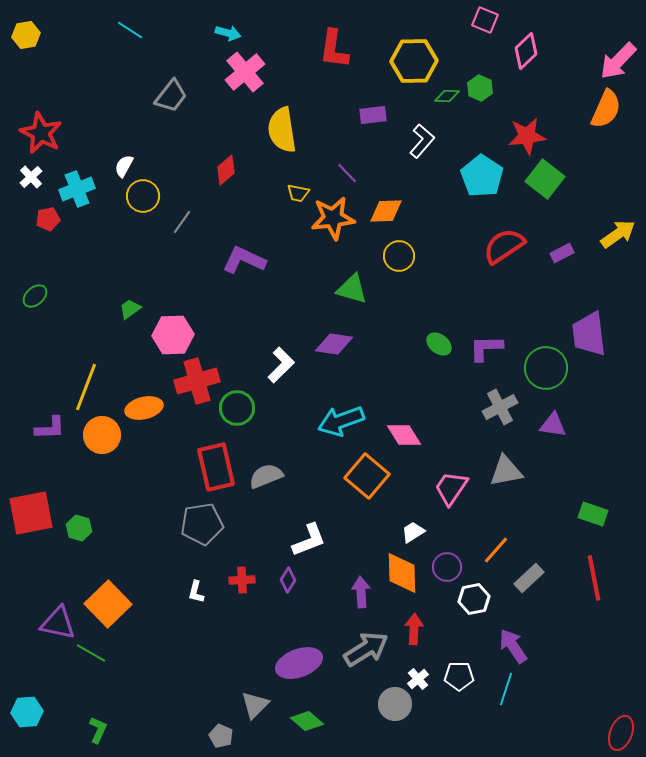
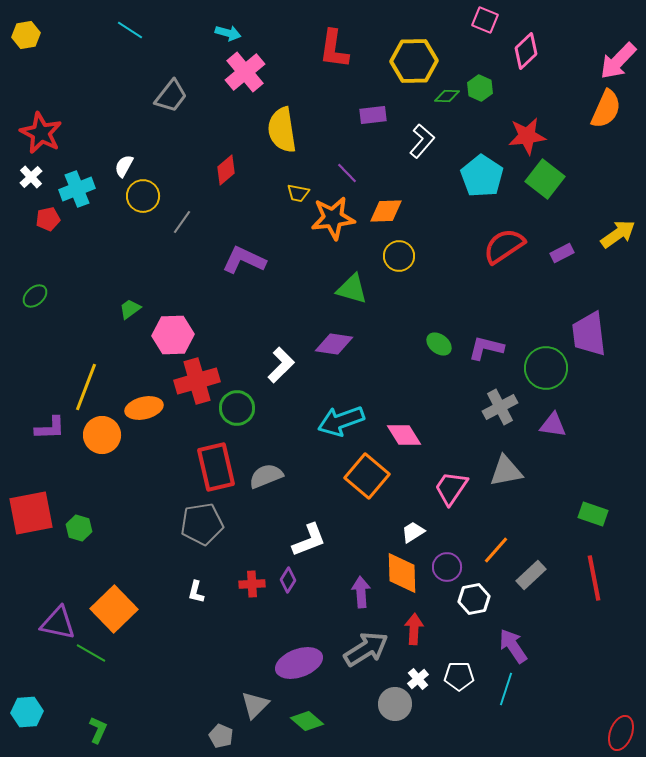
purple L-shape at (486, 348): rotated 15 degrees clockwise
gray rectangle at (529, 578): moved 2 px right, 3 px up
red cross at (242, 580): moved 10 px right, 4 px down
orange square at (108, 604): moved 6 px right, 5 px down
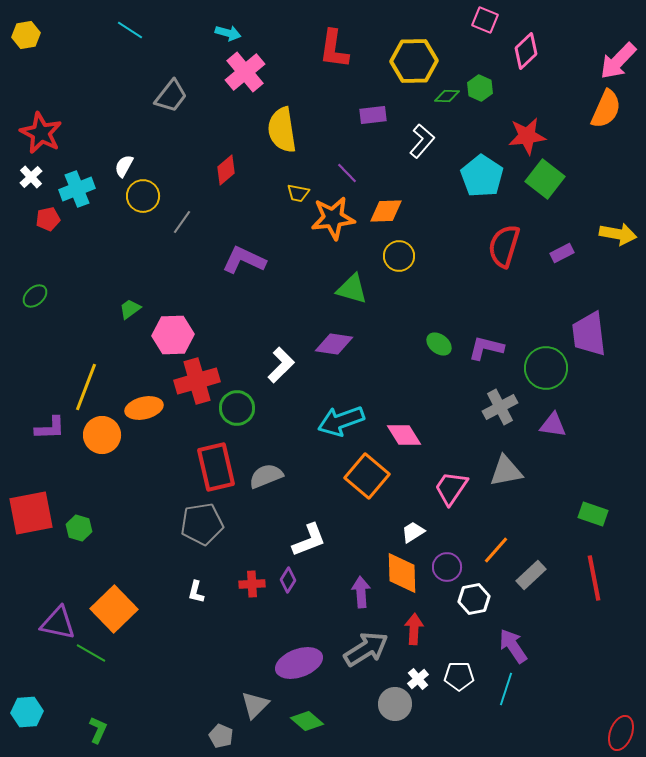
yellow arrow at (618, 234): rotated 45 degrees clockwise
red semicircle at (504, 246): rotated 39 degrees counterclockwise
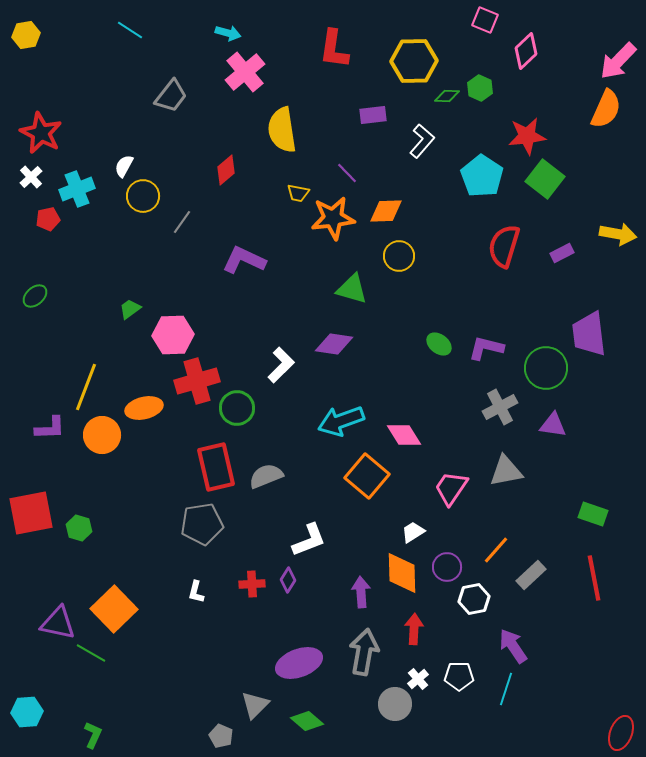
gray arrow at (366, 649): moved 2 px left, 3 px down; rotated 48 degrees counterclockwise
green L-shape at (98, 730): moved 5 px left, 5 px down
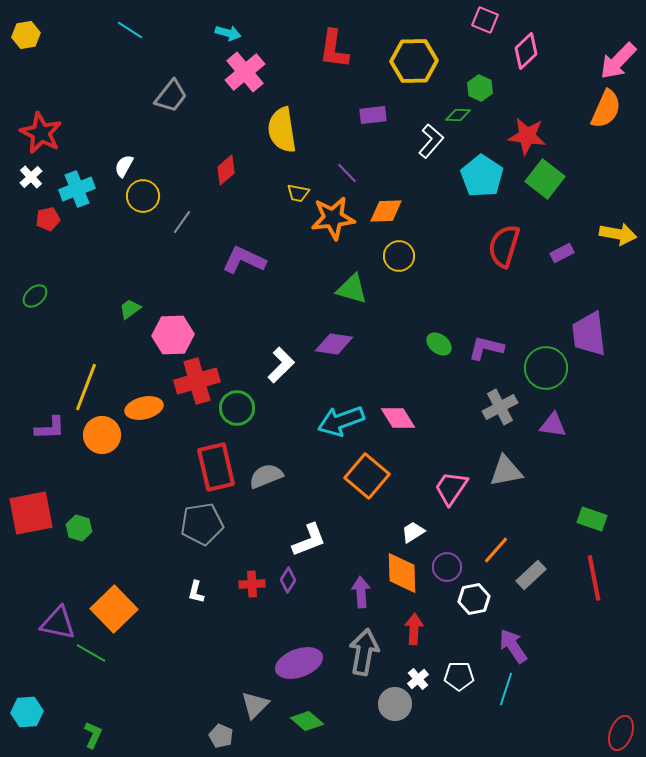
green diamond at (447, 96): moved 11 px right, 19 px down
red star at (527, 136): rotated 15 degrees clockwise
white L-shape at (422, 141): moved 9 px right
pink diamond at (404, 435): moved 6 px left, 17 px up
green rectangle at (593, 514): moved 1 px left, 5 px down
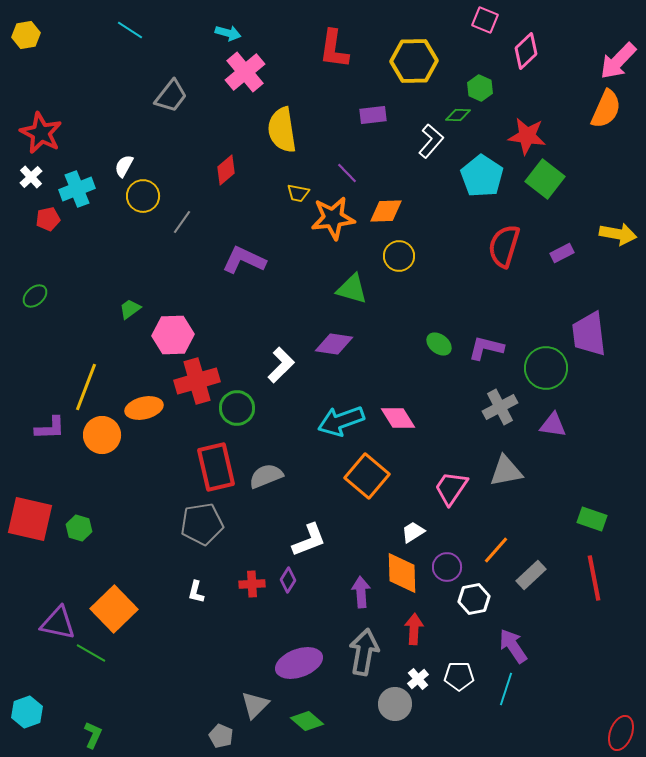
red square at (31, 513): moved 1 px left, 6 px down; rotated 24 degrees clockwise
cyan hexagon at (27, 712): rotated 16 degrees counterclockwise
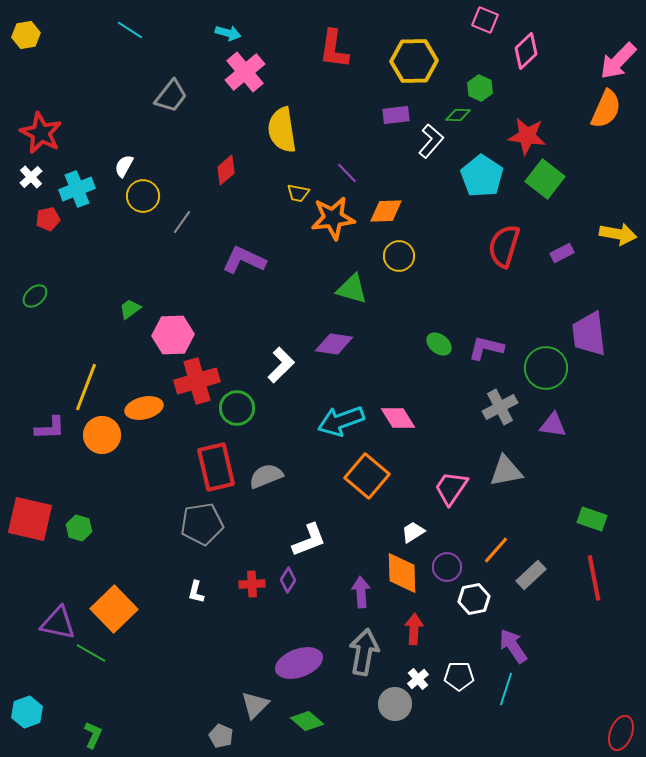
purple rectangle at (373, 115): moved 23 px right
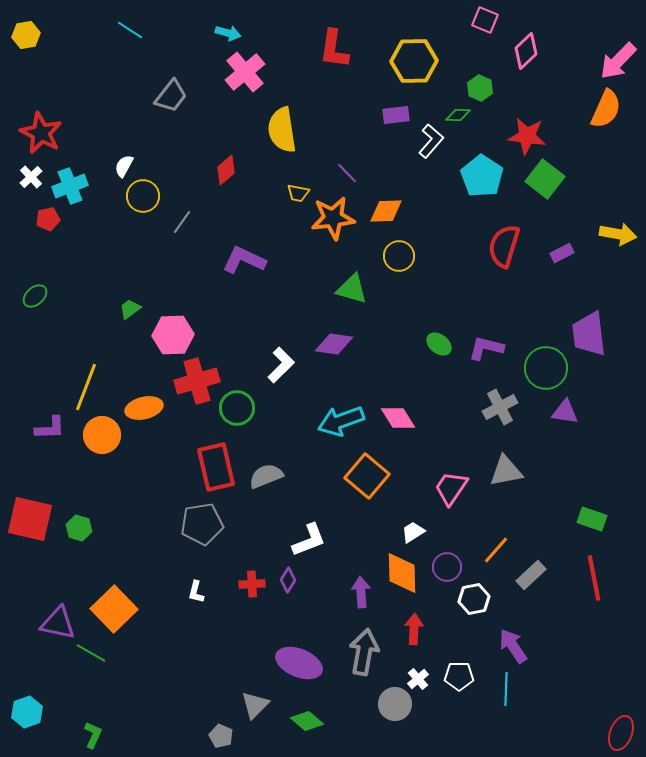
cyan cross at (77, 189): moved 7 px left, 3 px up
purple triangle at (553, 425): moved 12 px right, 13 px up
purple ellipse at (299, 663): rotated 42 degrees clockwise
cyan line at (506, 689): rotated 16 degrees counterclockwise
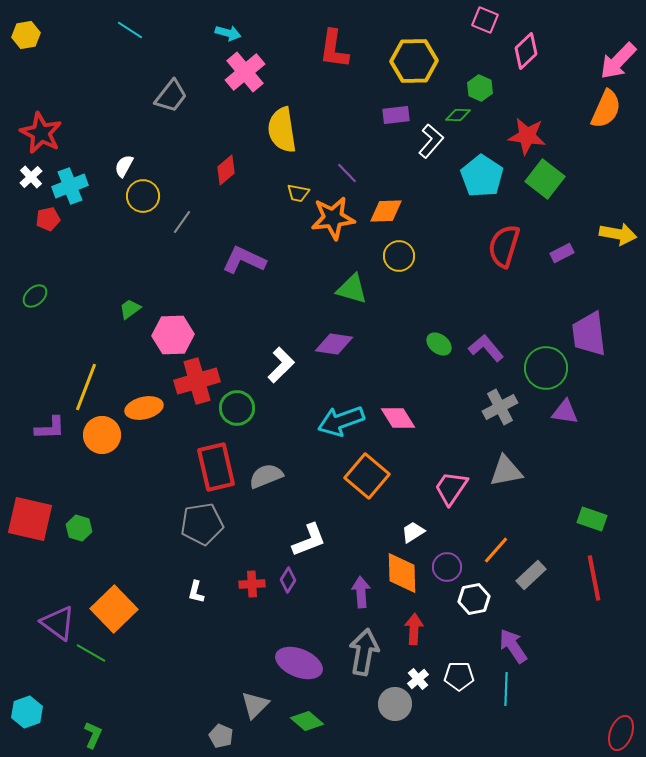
purple L-shape at (486, 348): rotated 36 degrees clockwise
purple triangle at (58, 623): rotated 24 degrees clockwise
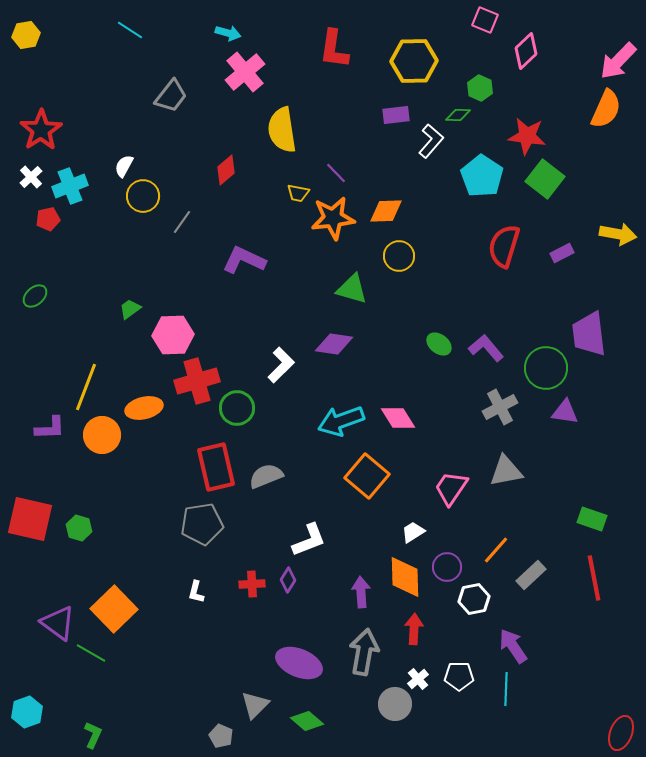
red star at (41, 133): moved 3 px up; rotated 12 degrees clockwise
purple line at (347, 173): moved 11 px left
orange diamond at (402, 573): moved 3 px right, 4 px down
